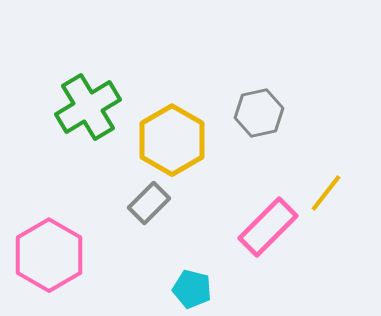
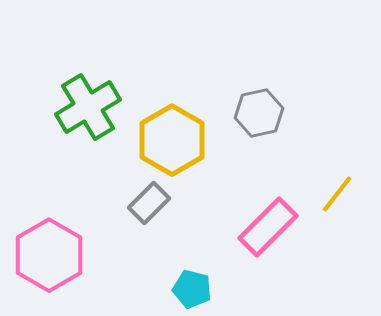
yellow line: moved 11 px right, 1 px down
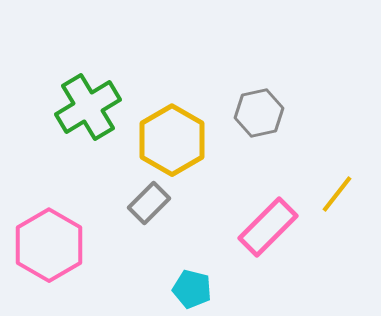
pink hexagon: moved 10 px up
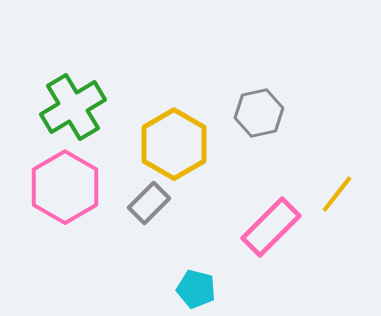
green cross: moved 15 px left
yellow hexagon: moved 2 px right, 4 px down
pink rectangle: moved 3 px right
pink hexagon: moved 16 px right, 58 px up
cyan pentagon: moved 4 px right
